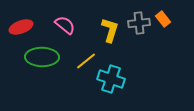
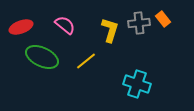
green ellipse: rotated 24 degrees clockwise
cyan cross: moved 26 px right, 5 px down
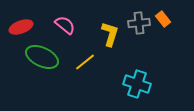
yellow L-shape: moved 4 px down
yellow line: moved 1 px left, 1 px down
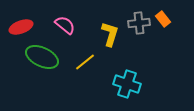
cyan cross: moved 10 px left
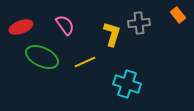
orange rectangle: moved 15 px right, 4 px up
pink semicircle: rotated 15 degrees clockwise
yellow L-shape: moved 2 px right
yellow line: rotated 15 degrees clockwise
